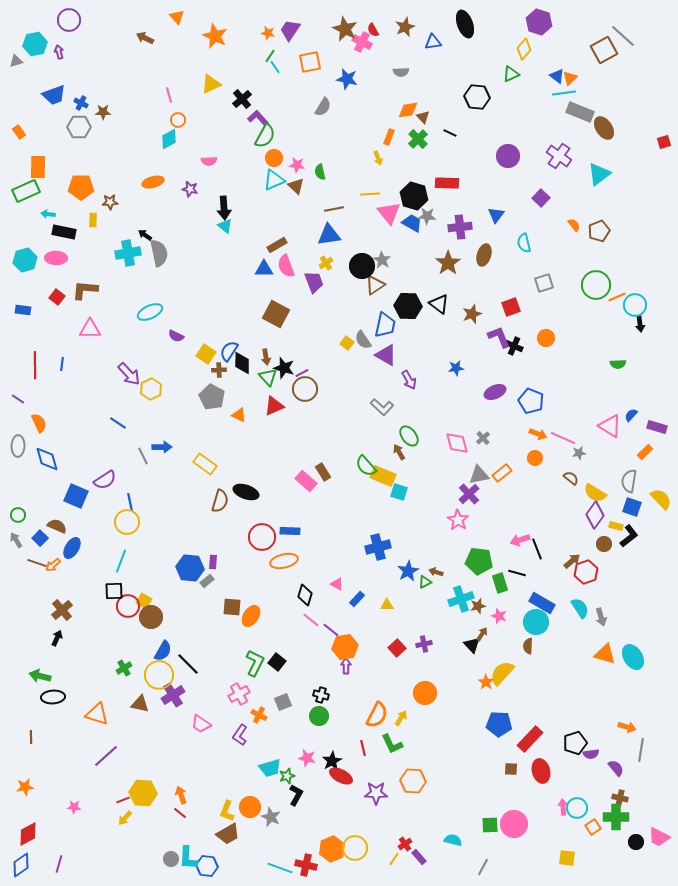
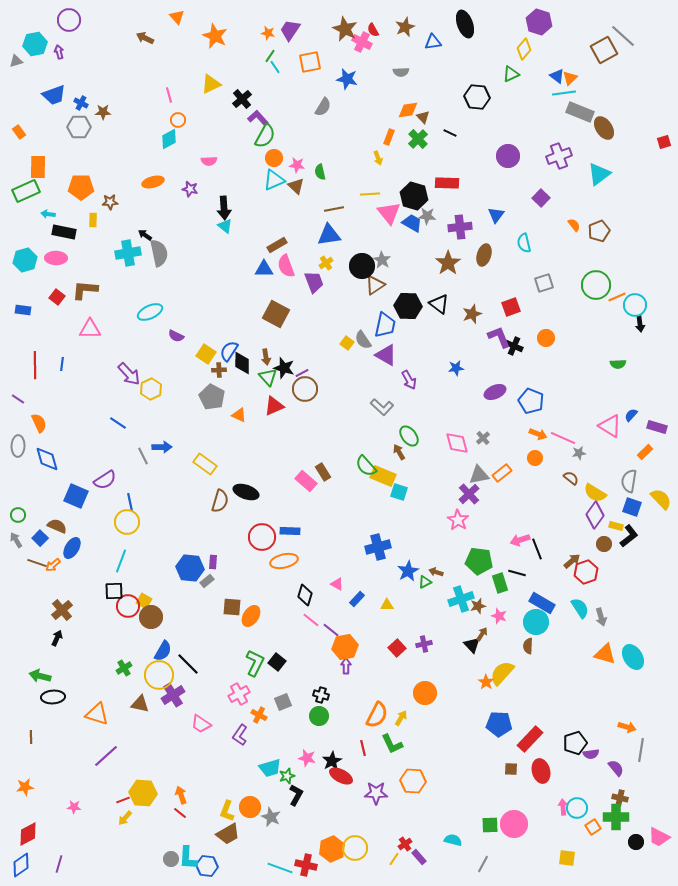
purple cross at (559, 156): rotated 35 degrees clockwise
gray line at (483, 867): moved 3 px up
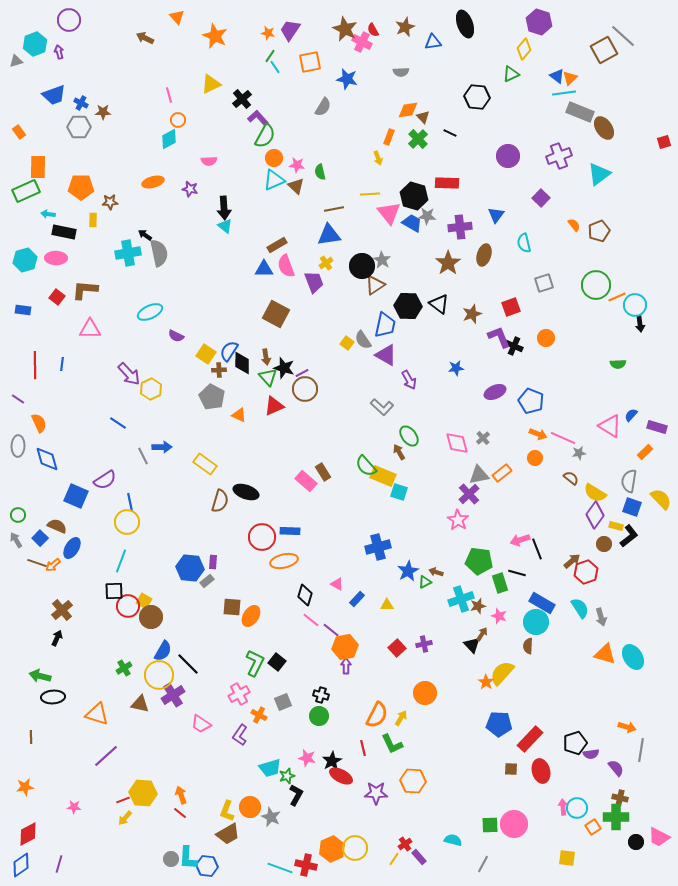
cyan hexagon at (35, 44): rotated 10 degrees counterclockwise
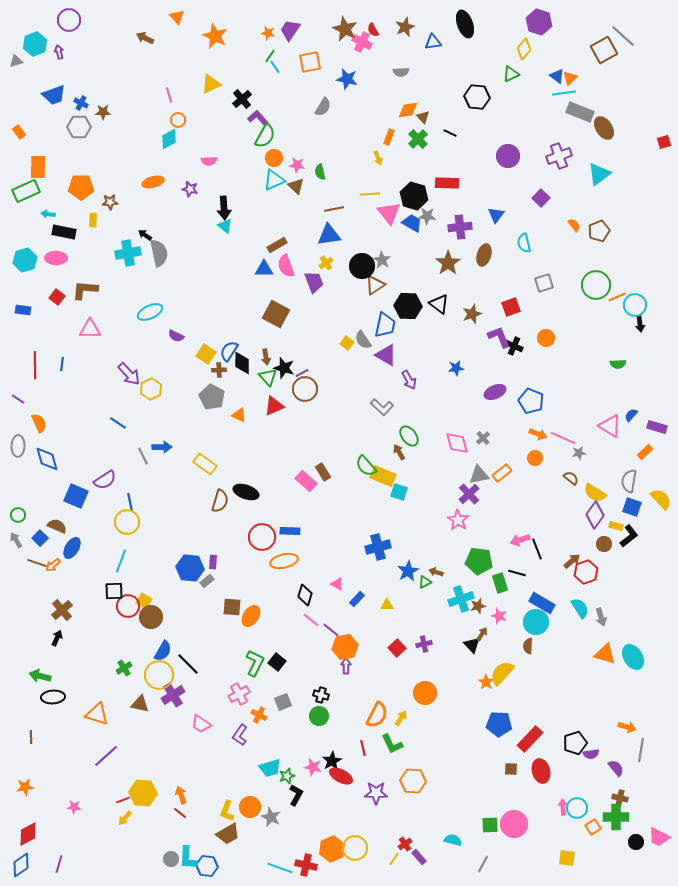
pink star at (307, 758): moved 6 px right, 9 px down
